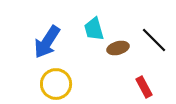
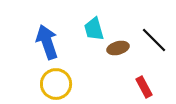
blue arrow: rotated 128 degrees clockwise
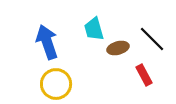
black line: moved 2 px left, 1 px up
red rectangle: moved 12 px up
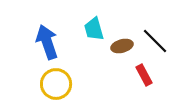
black line: moved 3 px right, 2 px down
brown ellipse: moved 4 px right, 2 px up
